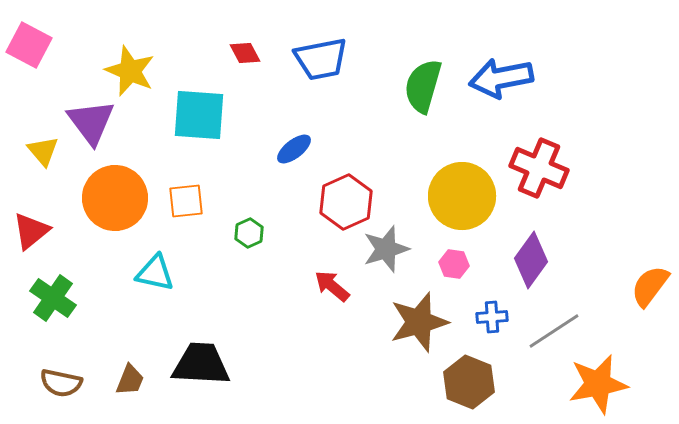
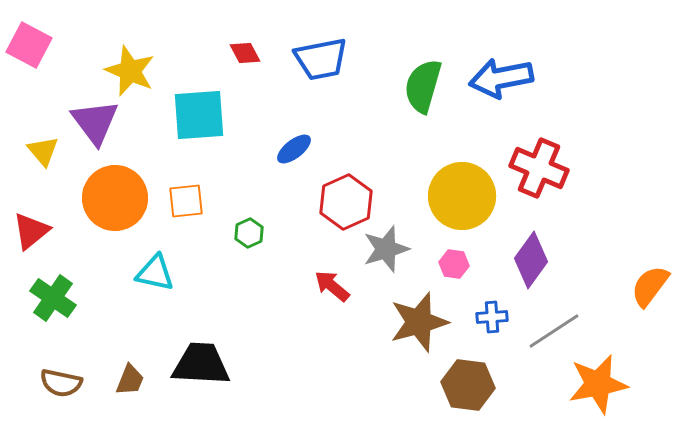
cyan square: rotated 8 degrees counterclockwise
purple triangle: moved 4 px right
brown hexagon: moved 1 px left, 3 px down; rotated 15 degrees counterclockwise
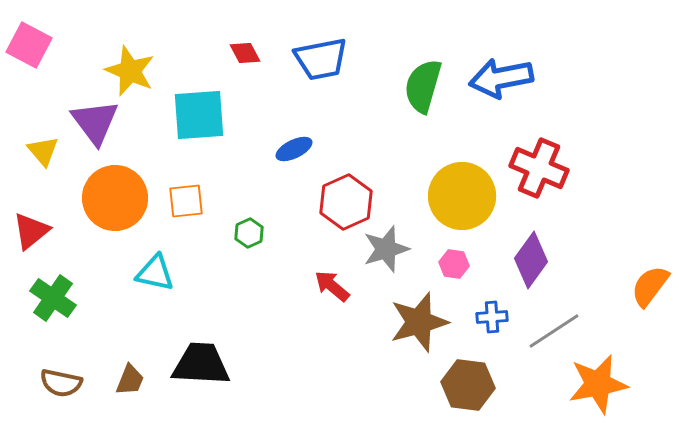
blue ellipse: rotated 12 degrees clockwise
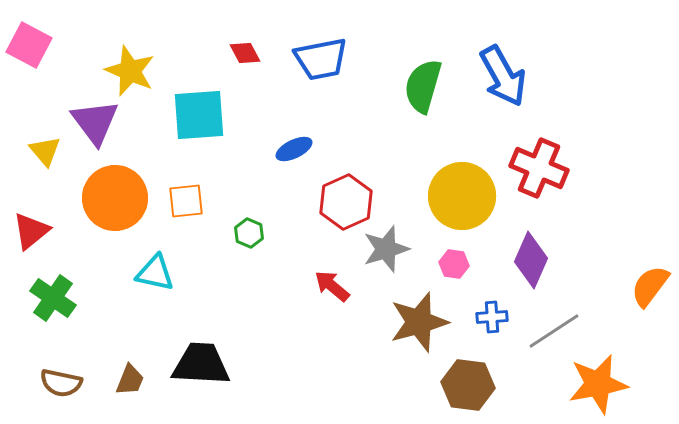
blue arrow: moved 2 px right, 2 px up; rotated 108 degrees counterclockwise
yellow triangle: moved 2 px right
green hexagon: rotated 12 degrees counterclockwise
purple diamond: rotated 12 degrees counterclockwise
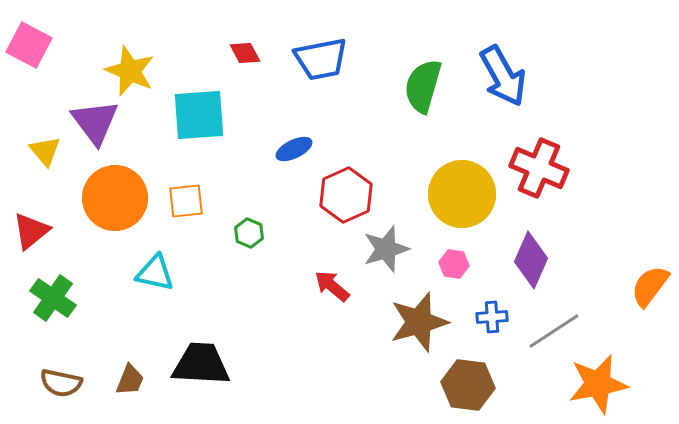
yellow circle: moved 2 px up
red hexagon: moved 7 px up
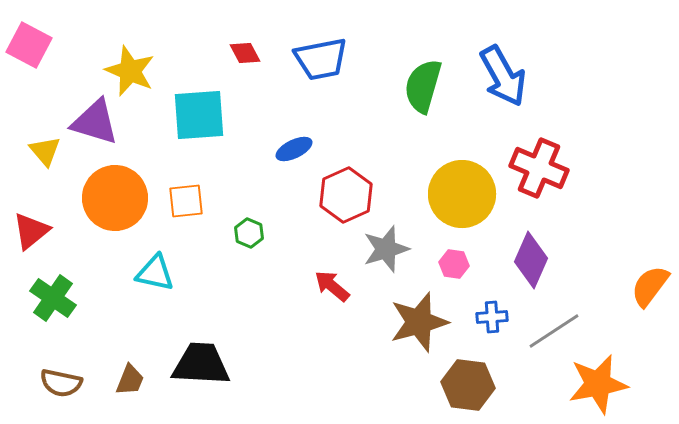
purple triangle: rotated 36 degrees counterclockwise
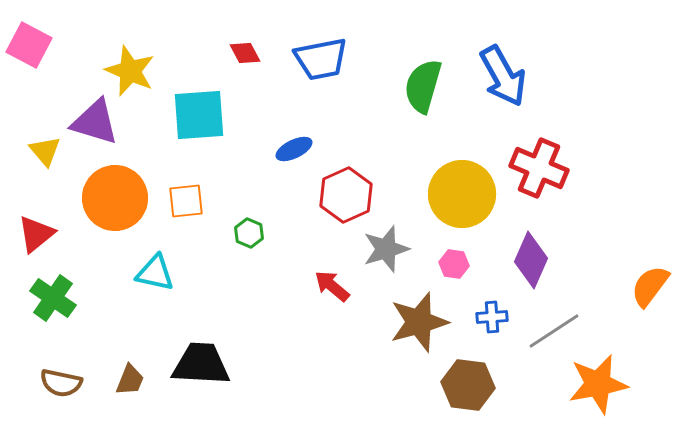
red triangle: moved 5 px right, 3 px down
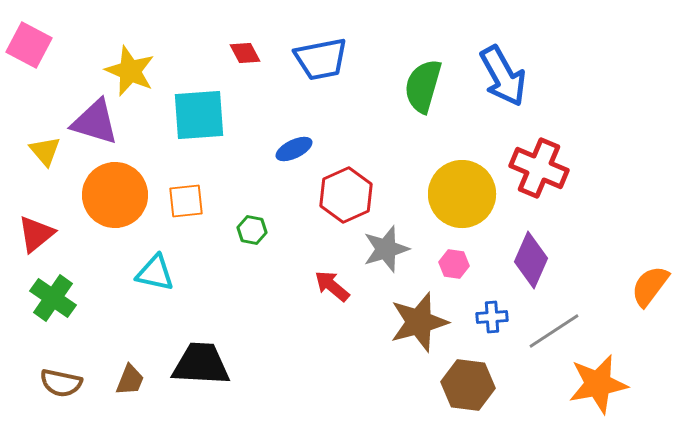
orange circle: moved 3 px up
green hexagon: moved 3 px right, 3 px up; rotated 12 degrees counterclockwise
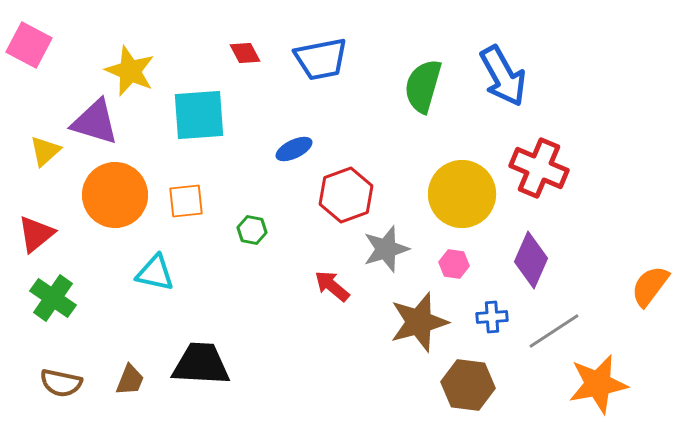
yellow triangle: rotated 28 degrees clockwise
red hexagon: rotated 4 degrees clockwise
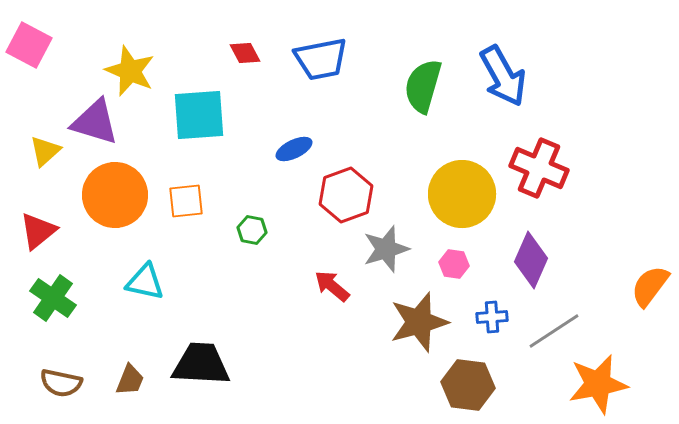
red triangle: moved 2 px right, 3 px up
cyan triangle: moved 10 px left, 9 px down
